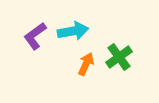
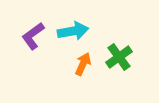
purple L-shape: moved 2 px left
orange arrow: moved 3 px left
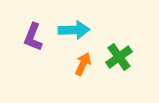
cyan arrow: moved 1 px right, 1 px up; rotated 8 degrees clockwise
purple L-shape: moved 1 px down; rotated 32 degrees counterclockwise
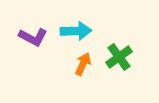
cyan arrow: moved 2 px right, 1 px down
purple L-shape: rotated 84 degrees counterclockwise
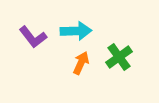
purple L-shape: rotated 24 degrees clockwise
orange arrow: moved 2 px left, 1 px up
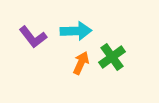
green cross: moved 7 px left
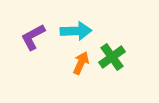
purple L-shape: rotated 100 degrees clockwise
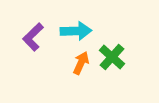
purple L-shape: rotated 16 degrees counterclockwise
green cross: rotated 12 degrees counterclockwise
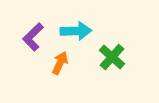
orange arrow: moved 21 px left
